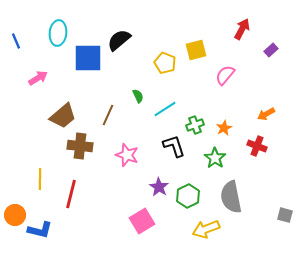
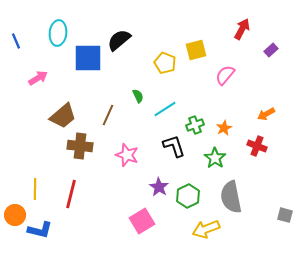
yellow line: moved 5 px left, 10 px down
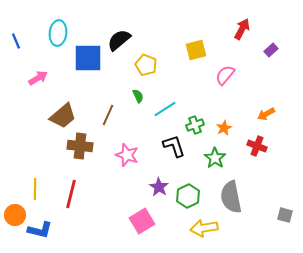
yellow pentagon: moved 19 px left, 2 px down
yellow arrow: moved 2 px left, 1 px up; rotated 12 degrees clockwise
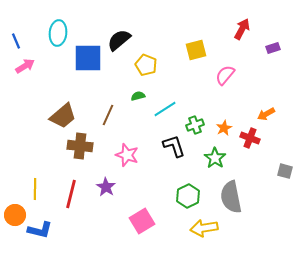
purple rectangle: moved 2 px right, 2 px up; rotated 24 degrees clockwise
pink arrow: moved 13 px left, 12 px up
green semicircle: rotated 80 degrees counterclockwise
red cross: moved 7 px left, 8 px up
purple star: moved 53 px left
gray square: moved 44 px up
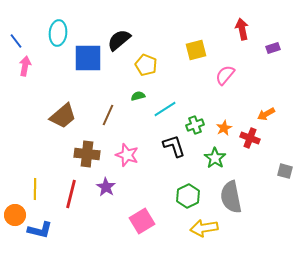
red arrow: rotated 40 degrees counterclockwise
blue line: rotated 14 degrees counterclockwise
pink arrow: rotated 48 degrees counterclockwise
brown cross: moved 7 px right, 8 px down
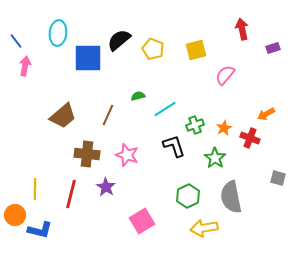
yellow pentagon: moved 7 px right, 16 px up
gray square: moved 7 px left, 7 px down
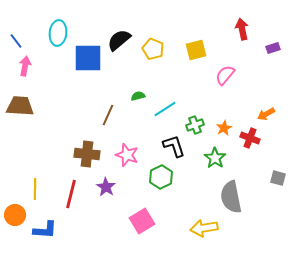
brown trapezoid: moved 43 px left, 10 px up; rotated 136 degrees counterclockwise
green hexagon: moved 27 px left, 19 px up
blue L-shape: moved 5 px right; rotated 10 degrees counterclockwise
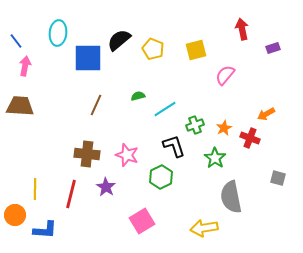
brown line: moved 12 px left, 10 px up
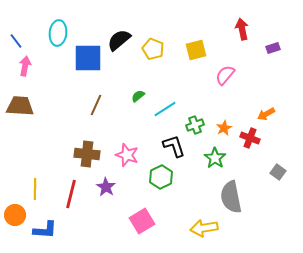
green semicircle: rotated 24 degrees counterclockwise
gray square: moved 6 px up; rotated 21 degrees clockwise
